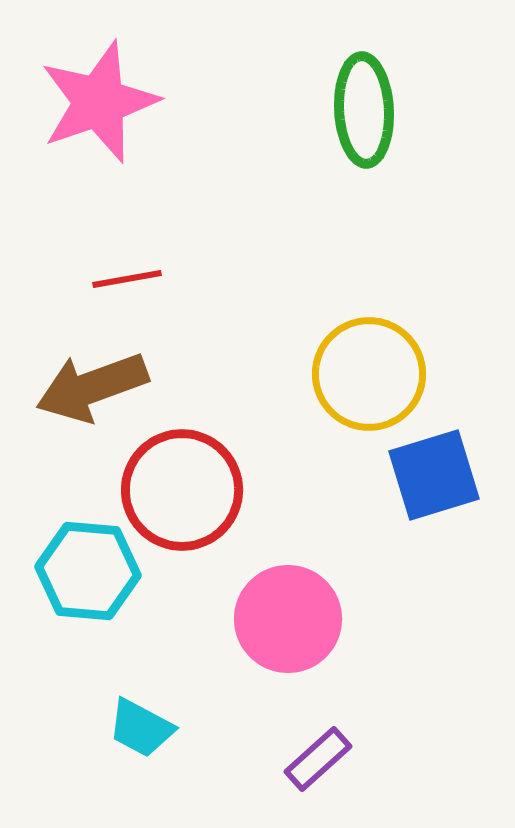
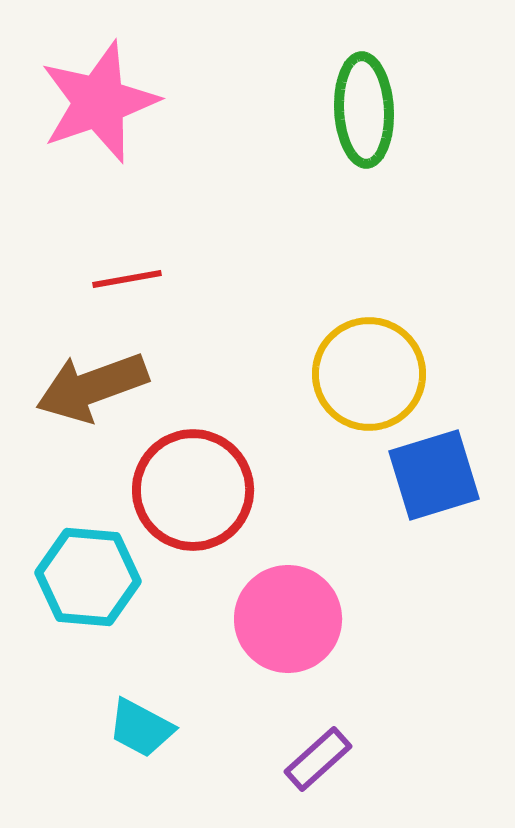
red circle: moved 11 px right
cyan hexagon: moved 6 px down
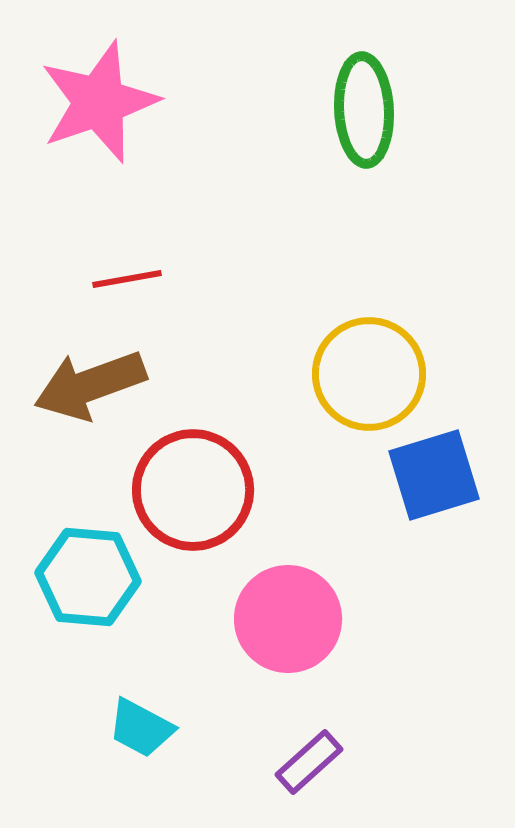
brown arrow: moved 2 px left, 2 px up
purple rectangle: moved 9 px left, 3 px down
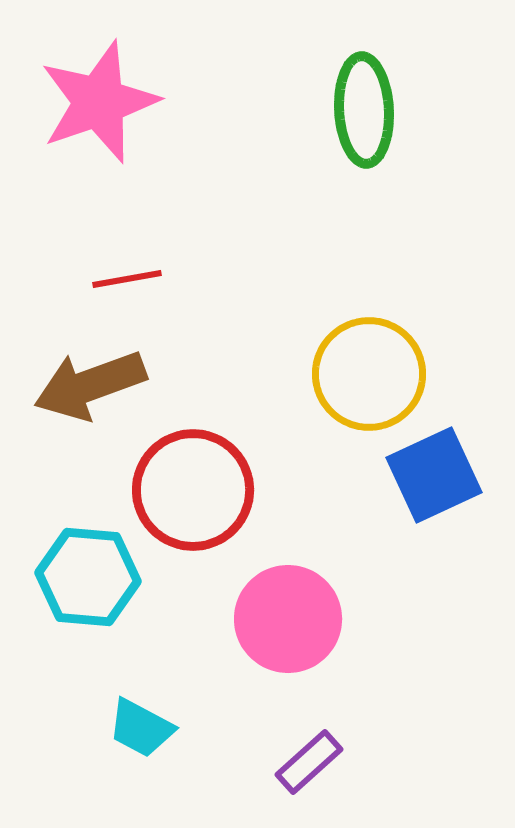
blue square: rotated 8 degrees counterclockwise
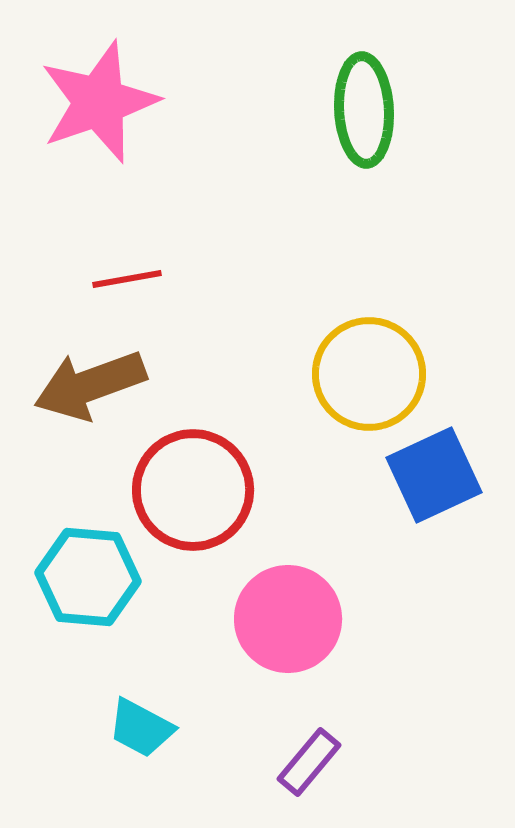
purple rectangle: rotated 8 degrees counterclockwise
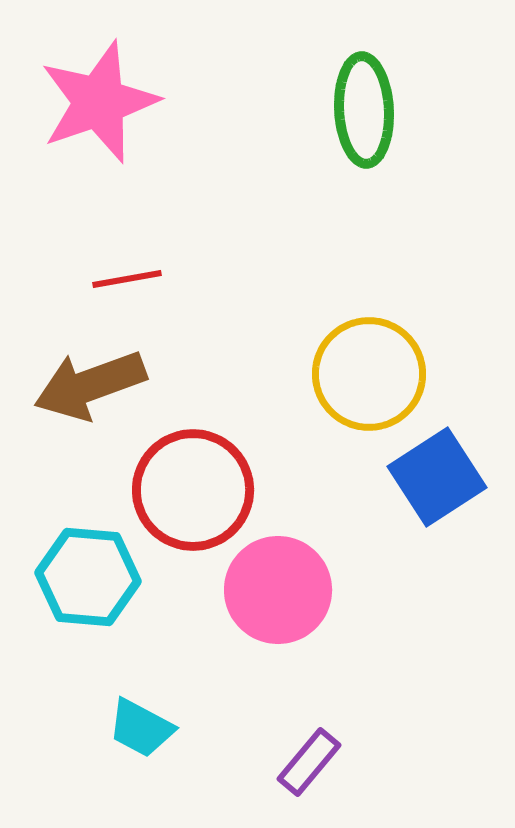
blue square: moved 3 px right, 2 px down; rotated 8 degrees counterclockwise
pink circle: moved 10 px left, 29 px up
